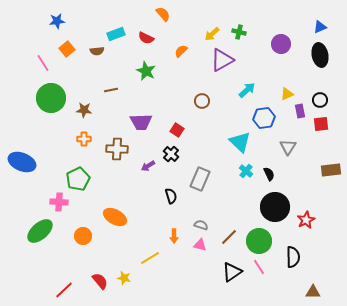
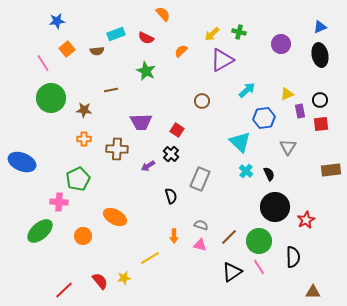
yellow star at (124, 278): rotated 24 degrees counterclockwise
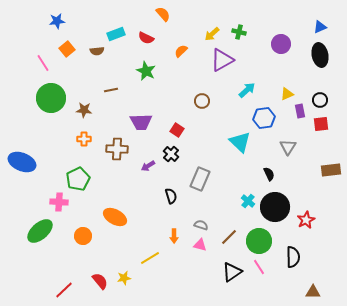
cyan cross at (246, 171): moved 2 px right, 30 px down
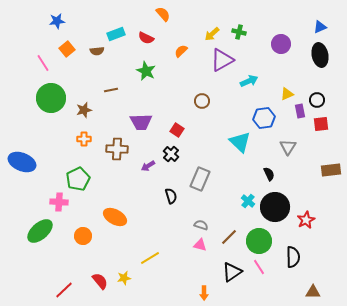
cyan arrow at (247, 90): moved 2 px right, 9 px up; rotated 18 degrees clockwise
black circle at (320, 100): moved 3 px left
brown star at (84, 110): rotated 21 degrees counterclockwise
orange arrow at (174, 236): moved 30 px right, 57 px down
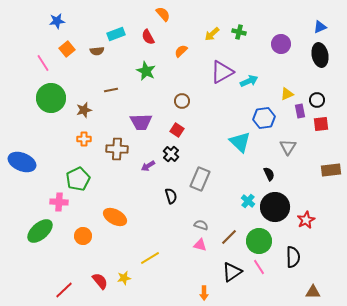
red semicircle at (146, 38): moved 2 px right, 1 px up; rotated 35 degrees clockwise
purple triangle at (222, 60): moved 12 px down
brown circle at (202, 101): moved 20 px left
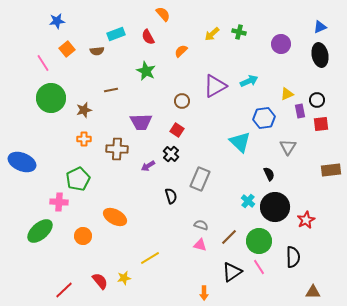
purple triangle at (222, 72): moved 7 px left, 14 px down
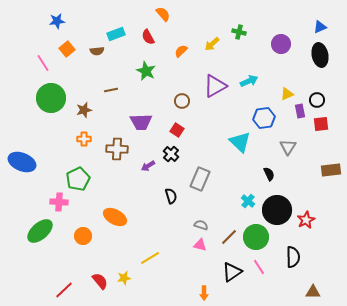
yellow arrow at (212, 34): moved 10 px down
black circle at (275, 207): moved 2 px right, 3 px down
green circle at (259, 241): moved 3 px left, 4 px up
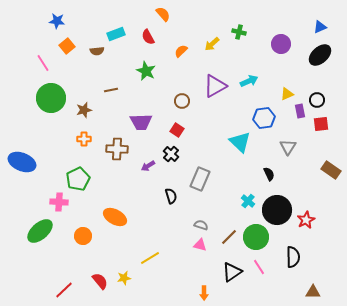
blue star at (57, 21): rotated 14 degrees clockwise
orange square at (67, 49): moved 3 px up
black ellipse at (320, 55): rotated 60 degrees clockwise
brown rectangle at (331, 170): rotated 42 degrees clockwise
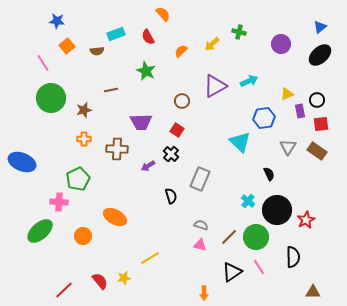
blue triangle at (320, 27): rotated 16 degrees counterclockwise
brown rectangle at (331, 170): moved 14 px left, 19 px up
